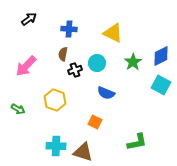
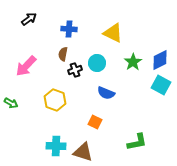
blue diamond: moved 1 px left, 4 px down
green arrow: moved 7 px left, 6 px up
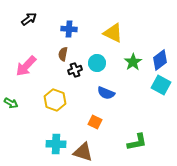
blue diamond: rotated 10 degrees counterclockwise
cyan cross: moved 2 px up
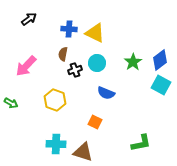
yellow triangle: moved 18 px left
green L-shape: moved 4 px right, 1 px down
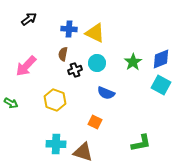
blue diamond: moved 1 px right, 1 px up; rotated 15 degrees clockwise
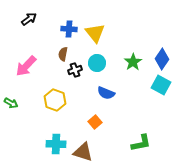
yellow triangle: rotated 25 degrees clockwise
blue diamond: moved 1 px right; rotated 35 degrees counterclockwise
orange square: rotated 24 degrees clockwise
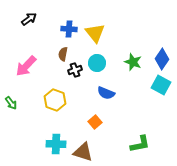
green star: rotated 18 degrees counterclockwise
green arrow: rotated 24 degrees clockwise
green L-shape: moved 1 px left, 1 px down
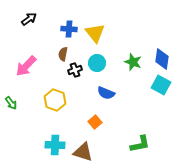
blue diamond: rotated 25 degrees counterclockwise
cyan cross: moved 1 px left, 1 px down
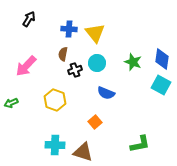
black arrow: rotated 21 degrees counterclockwise
green arrow: rotated 104 degrees clockwise
